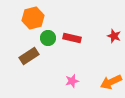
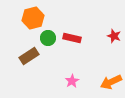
pink star: rotated 16 degrees counterclockwise
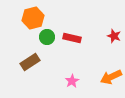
green circle: moved 1 px left, 1 px up
brown rectangle: moved 1 px right, 6 px down
orange arrow: moved 5 px up
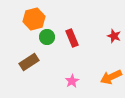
orange hexagon: moved 1 px right, 1 px down
red rectangle: rotated 54 degrees clockwise
brown rectangle: moved 1 px left
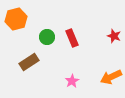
orange hexagon: moved 18 px left
